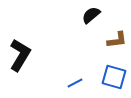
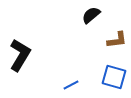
blue line: moved 4 px left, 2 px down
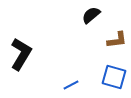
black L-shape: moved 1 px right, 1 px up
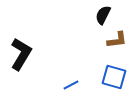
black semicircle: moved 12 px right; rotated 24 degrees counterclockwise
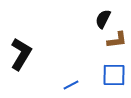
black semicircle: moved 4 px down
blue square: moved 2 px up; rotated 15 degrees counterclockwise
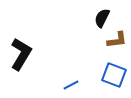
black semicircle: moved 1 px left, 1 px up
blue square: rotated 20 degrees clockwise
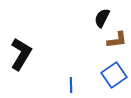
blue square: rotated 35 degrees clockwise
blue line: rotated 63 degrees counterclockwise
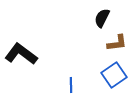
brown L-shape: moved 3 px down
black L-shape: rotated 84 degrees counterclockwise
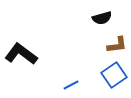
black semicircle: rotated 132 degrees counterclockwise
brown L-shape: moved 2 px down
blue line: rotated 63 degrees clockwise
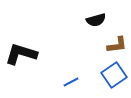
black semicircle: moved 6 px left, 2 px down
black L-shape: rotated 20 degrees counterclockwise
blue line: moved 3 px up
